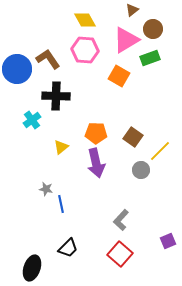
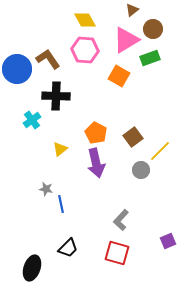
orange pentagon: rotated 25 degrees clockwise
brown square: rotated 18 degrees clockwise
yellow triangle: moved 1 px left, 2 px down
red square: moved 3 px left, 1 px up; rotated 25 degrees counterclockwise
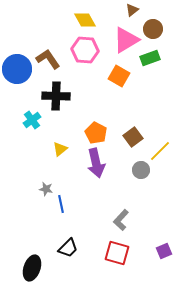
purple square: moved 4 px left, 10 px down
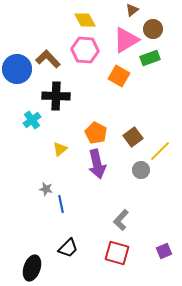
brown L-shape: rotated 10 degrees counterclockwise
purple arrow: moved 1 px right, 1 px down
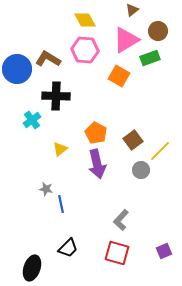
brown circle: moved 5 px right, 2 px down
brown L-shape: rotated 15 degrees counterclockwise
brown square: moved 3 px down
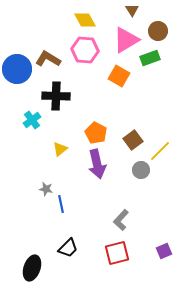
brown triangle: rotated 24 degrees counterclockwise
red square: rotated 30 degrees counterclockwise
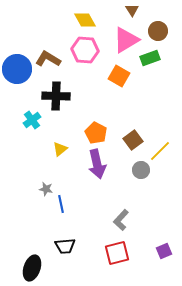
black trapezoid: moved 3 px left, 2 px up; rotated 40 degrees clockwise
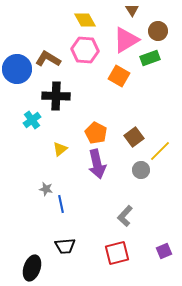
brown square: moved 1 px right, 3 px up
gray L-shape: moved 4 px right, 4 px up
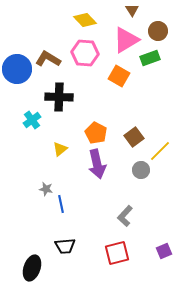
yellow diamond: rotated 15 degrees counterclockwise
pink hexagon: moved 3 px down
black cross: moved 3 px right, 1 px down
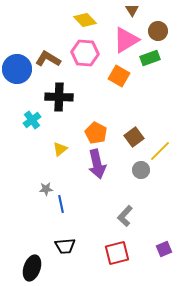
gray star: rotated 16 degrees counterclockwise
purple square: moved 2 px up
